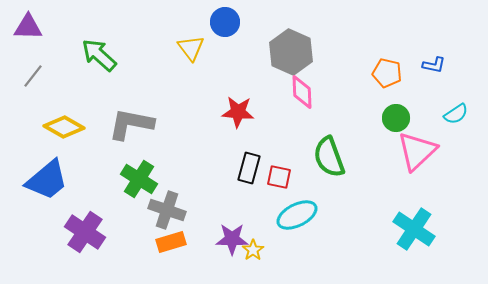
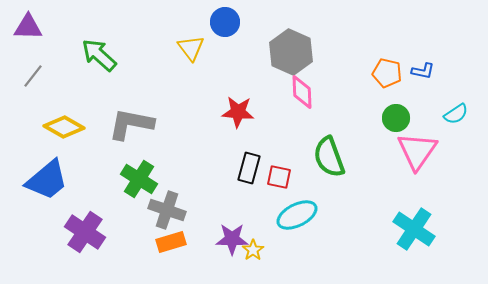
blue L-shape: moved 11 px left, 6 px down
pink triangle: rotated 12 degrees counterclockwise
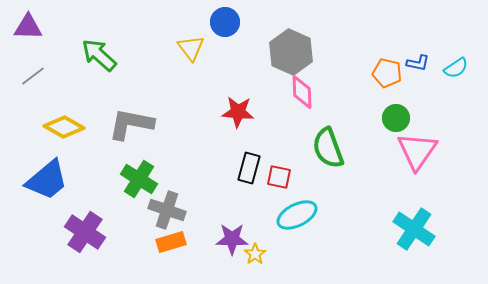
blue L-shape: moved 5 px left, 8 px up
gray line: rotated 15 degrees clockwise
cyan semicircle: moved 46 px up
green semicircle: moved 1 px left, 9 px up
yellow star: moved 2 px right, 4 px down
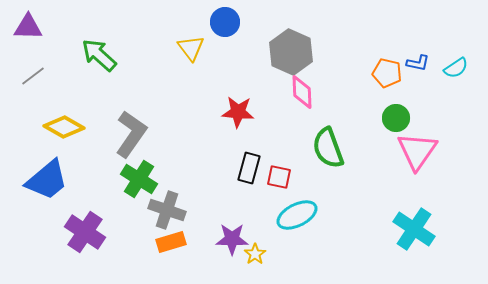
gray L-shape: moved 10 px down; rotated 114 degrees clockwise
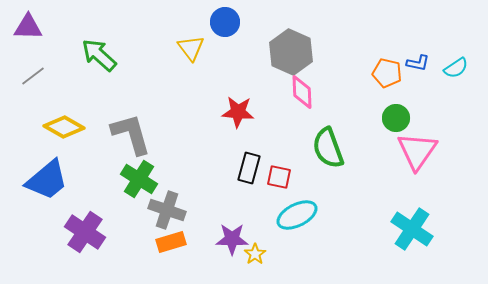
gray L-shape: rotated 51 degrees counterclockwise
cyan cross: moved 2 px left
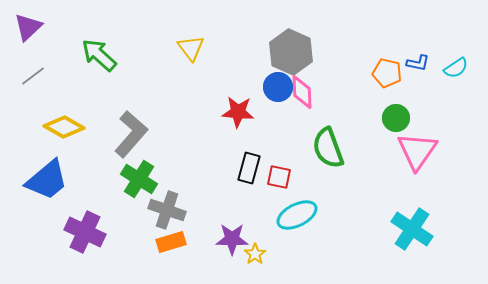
blue circle: moved 53 px right, 65 px down
purple triangle: rotated 44 degrees counterclockwise
gray L-shape: rotated 57 degrees clockwise
purple cross: rotated 9 degrees counterclockwise
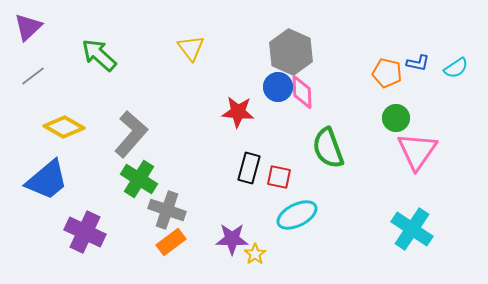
orange rectangle: rotated 20 degrees counterclockwise
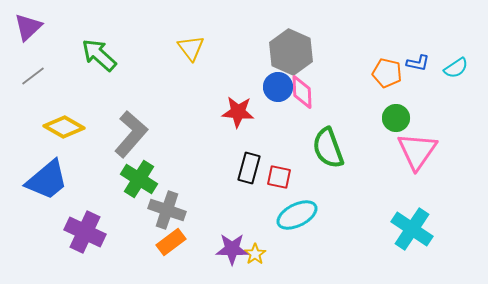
purple star: moved 10 px down
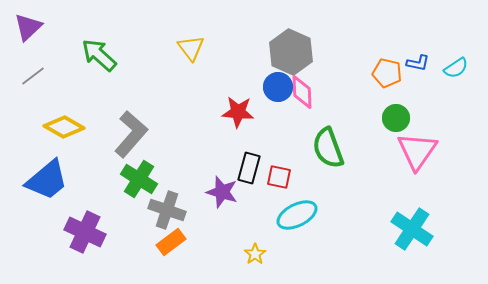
purple star: moved 10 px left, 57 px up; rotated 16 degrees clockwise
